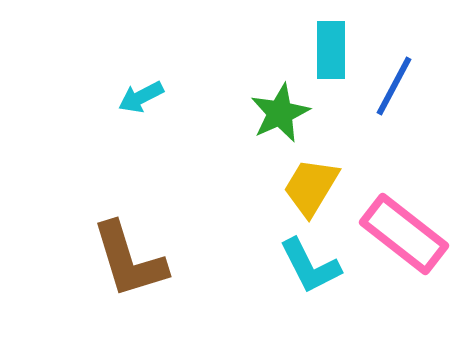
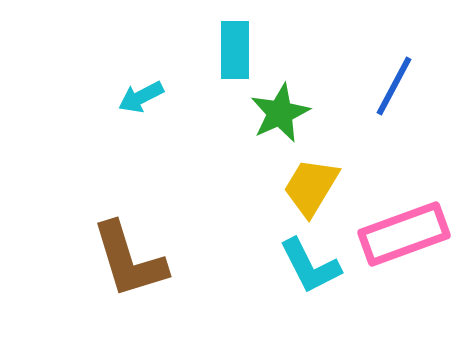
cyan rectangle: moved 96 px left
pink rectangle: rotated 58 degrees counterclockwise
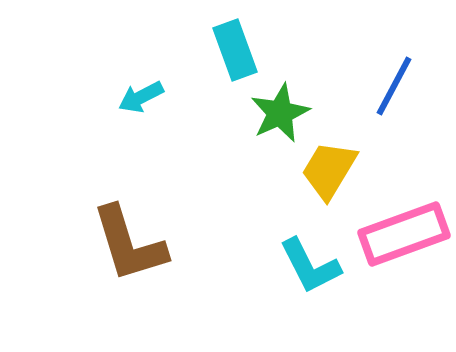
cyan rectangle: rotated 20 degrees counterclockwise
yellow trapezoid: moved 18 px right, 17 px up
brown L-shape: moved 16 px up
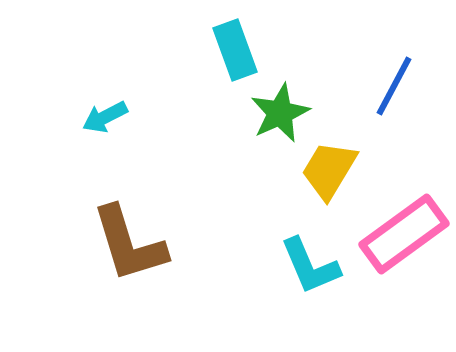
cyan arrow: moved 36 px left, 20 px down
pink rectangle: rotated 16 degrees counterclockwise
cyan L-shape: rotated 4 degrees clockwise
